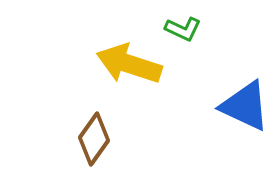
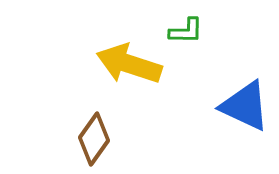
green L-shape: moved 3 px right, 2 px down; rotated 24 degrees counterclockwise
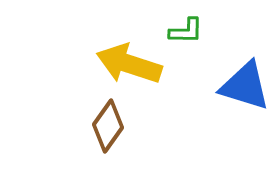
blue triangle: moved 20 px up; rotated 8 degrees counterclockwise
brown diamond: moved 14 px right, 13 px up
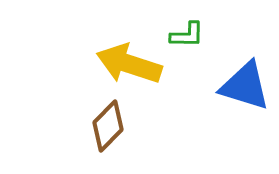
green L-shape: moved 1 px right, 4 px down
brown diamond: rotated 9 degrees clockwise
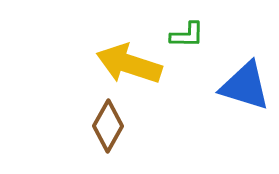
brown diamond: rotated 15 degrees counterclockwise
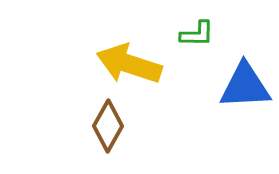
green L-shape: moved 10 px right, 1 px up
blue triangle: rotated 20 degrees counterclockwise
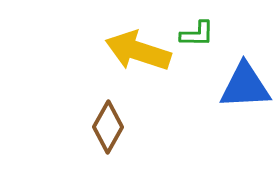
yellow arrow: moved 9 px right, 13 px up
brown diamond: moved 1 px down
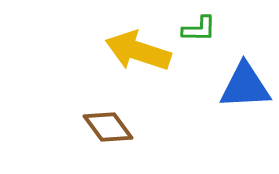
green L-shape: moved 2 px right, 5 px up
brown diamond: rotated 66 degrees counterclockwise
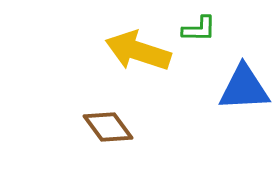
blue triangle: moved 1 px left, 2 px down
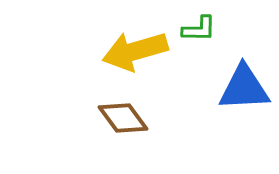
yellow arrow: moved 3 px left; rotated 34 degrees counterclockwise
brown diamond: moved 15 px right, 9 px up
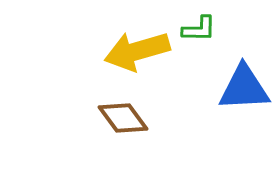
yellow arrow: moved 2 px right
